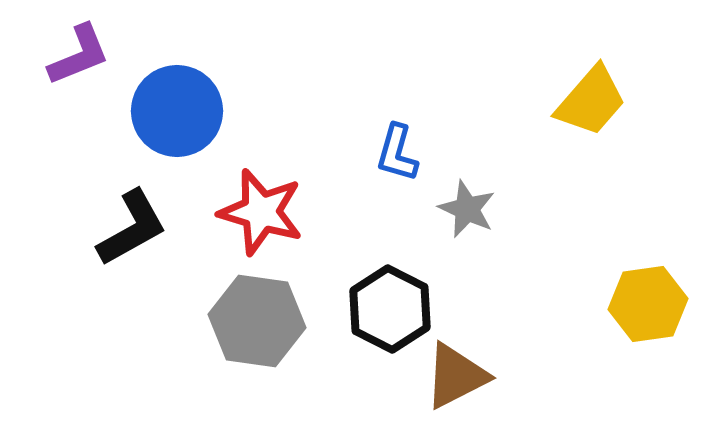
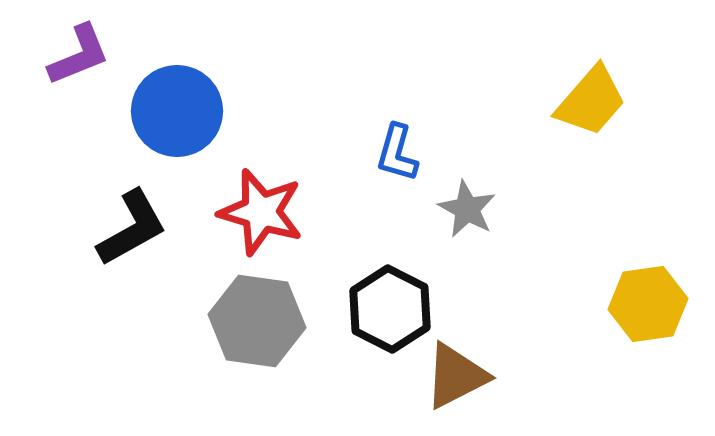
gray star: rotated 4 degrees clockwise
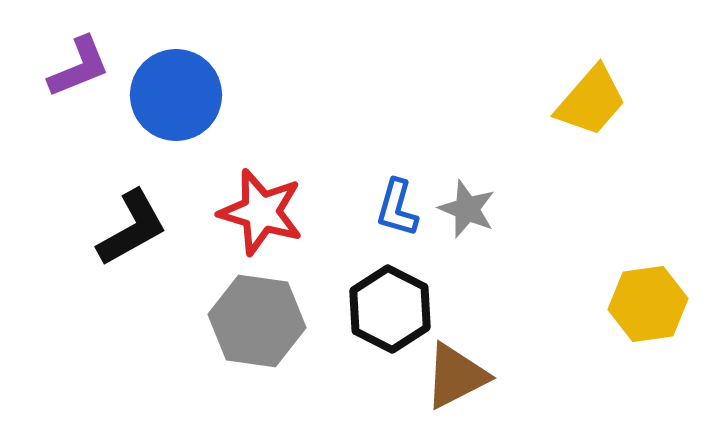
purple L-shape: moved 12 px down
blue circle: moved 1 px left, 16 px up
blue L-shape: moved 55 px down
gray star: rotated 6 degrees counterclockwise
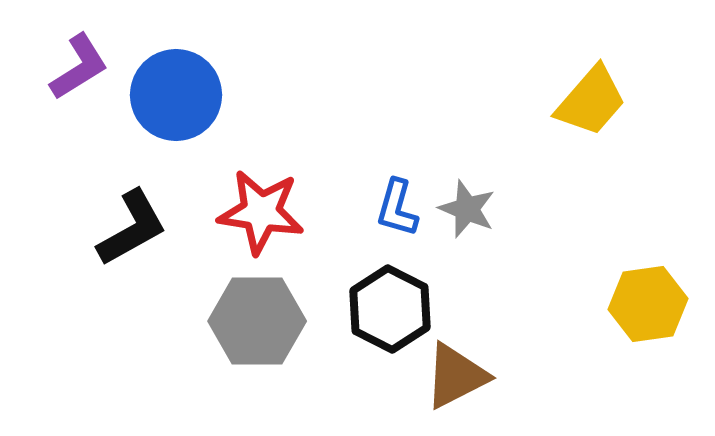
purple L-shape: rotated 10 degrees counterclockwise
red star: rotated 8 degrees counterclockwise
gray hexagon: rotated 8 degrees counterclockwise
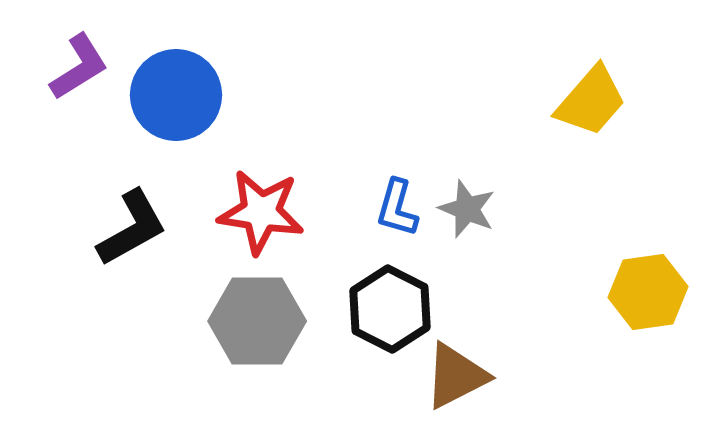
yellow hexagon: moved 12 px up
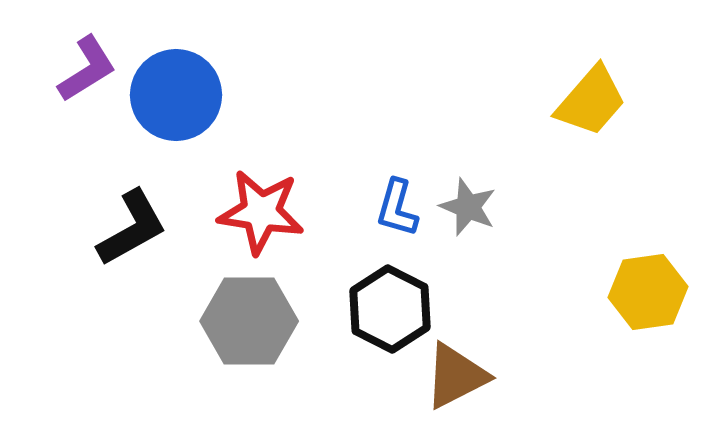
purple L-shape: moved 8 px right, 2 px down
gray star: moved 1 px right, 2 px up
gray hexagon: moved 8 px left
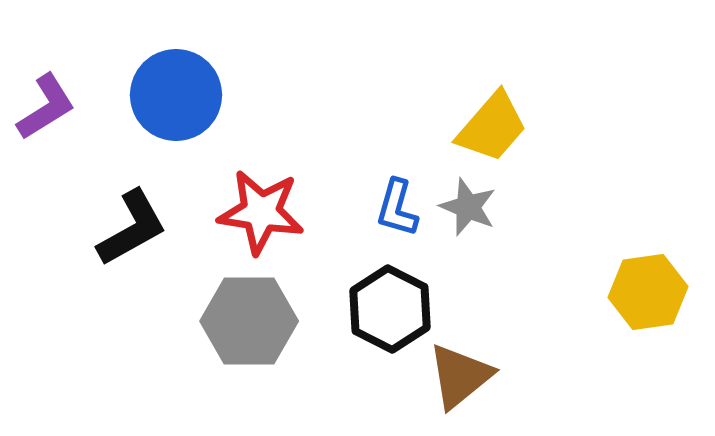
purple L-shape: moved 41 px left, 38 px down
yellow trapezoid: moved 99 px left, 26 px down
brown triangle: moved 4 px right; rotated 12 degrees counterclockwise
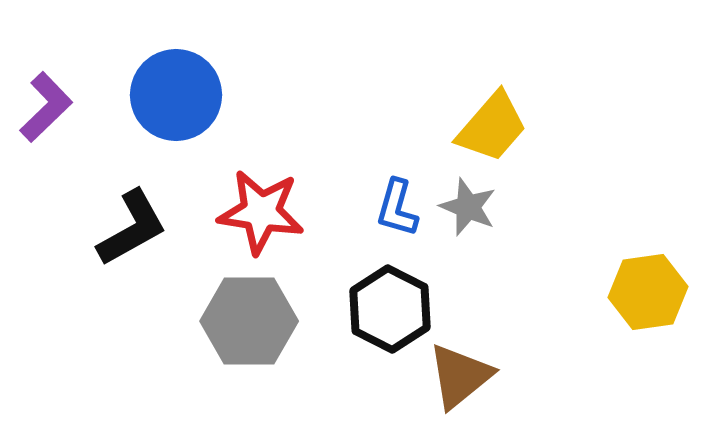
purple L-shape: rotated 12 degrees counterclockwise
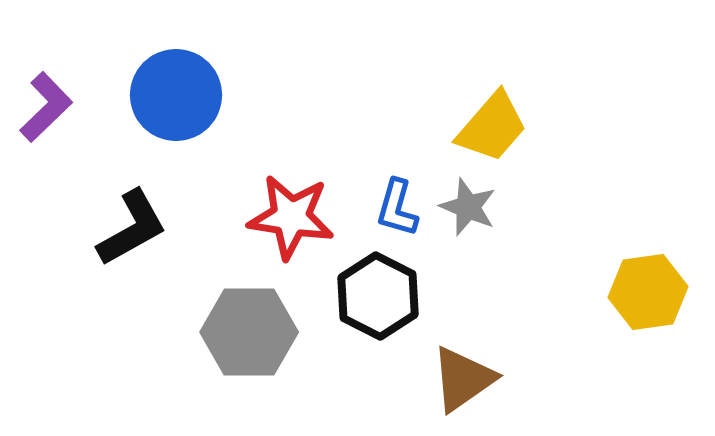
red star: moved 30 px right, 5 px down
black hexagon: moved 12 px left, 13 px up
gray hexagon: moved 11 px down
brown triangle: moved 3 px right, 3 px down; rotated 4 degrees clockwise
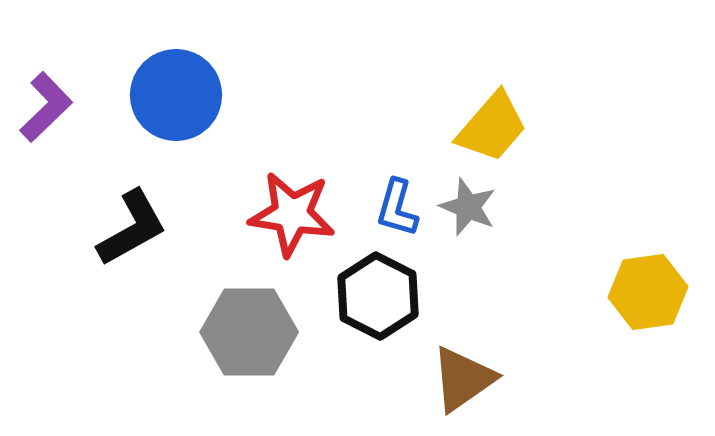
red star: moved 1 px right, 3 px up
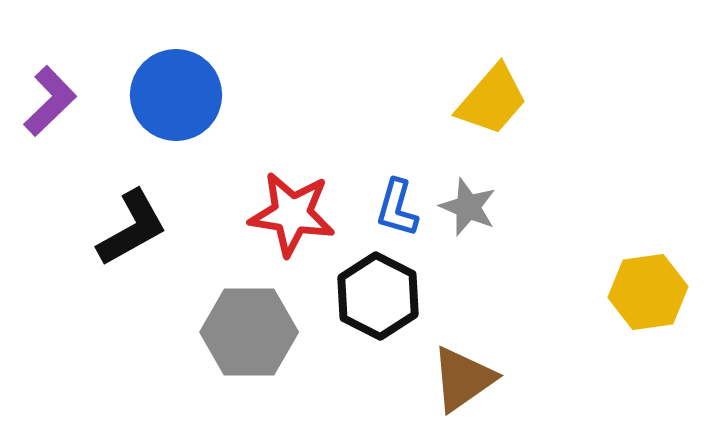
purple L-shape: moved 4 px right, 6 px up
yellow trapezoid: moved 27 px up
